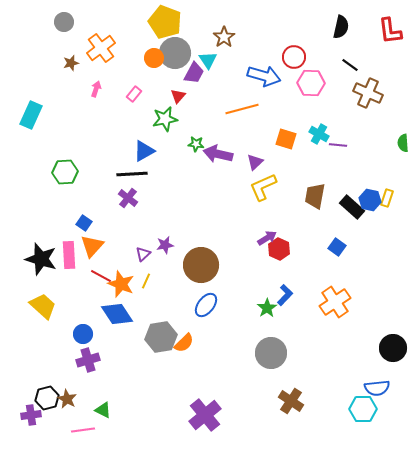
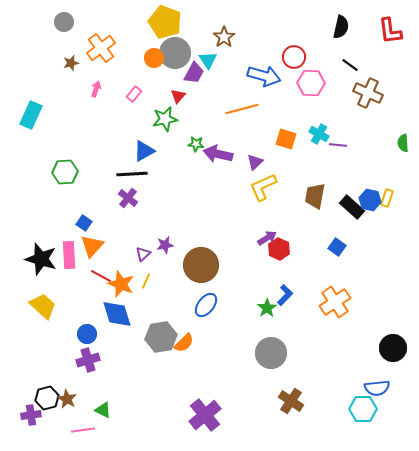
blue diamond at (117, 314): rotated 16 degrees clockwise
blue circle at (83, 334): moved 4 px right
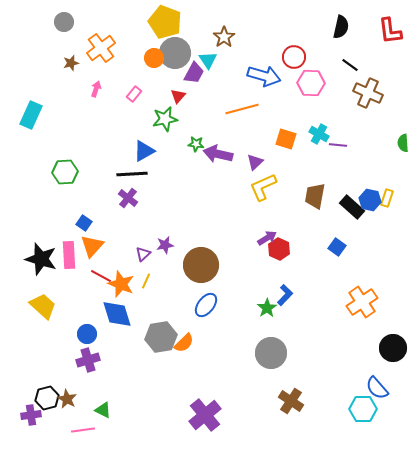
orange cross at (335, 302): moved 27 px right
blue semicircle at (377, 388): rotated 55 degrees clockwise
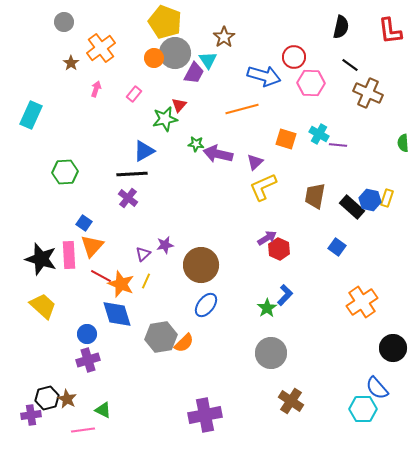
brown star at (71, 63): rotated 21 degrees counterclockwise
red triangle at (178, 96): moved 1 px right, 9 px down
purple cross at (205, 415): rotated 28 degrees clockwise
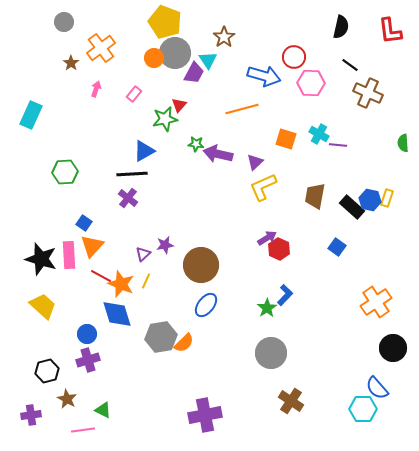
orange cross at (362, 302): moved 14 px right
black hexagon at (47, 398): moved 27 px up
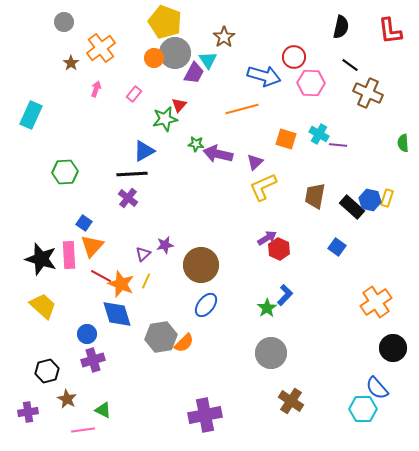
purple cross at (88, 360): moved 5 px right
purple cross at (31, 415): moved 3 px left, 3 px up
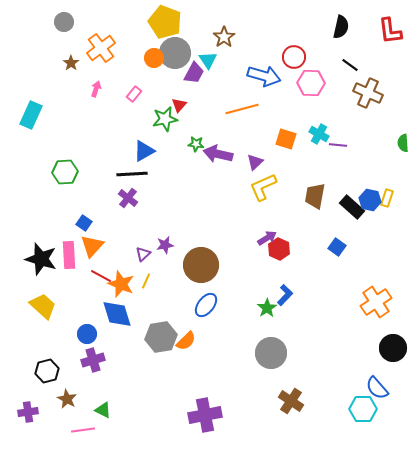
orange semicircle at (184, 343): moved 2 px right, 2 px up
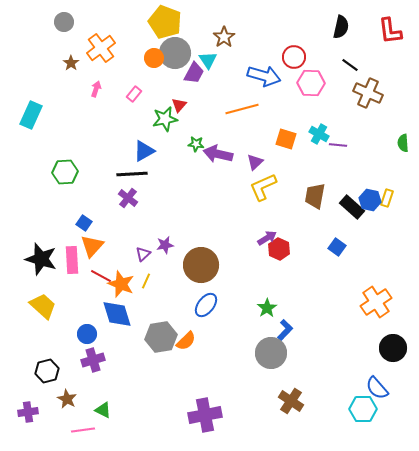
pink rectangle at (69, 255): moved 3 px right, 5 px down
blue L-shape at (285, 295): moved 35 px down
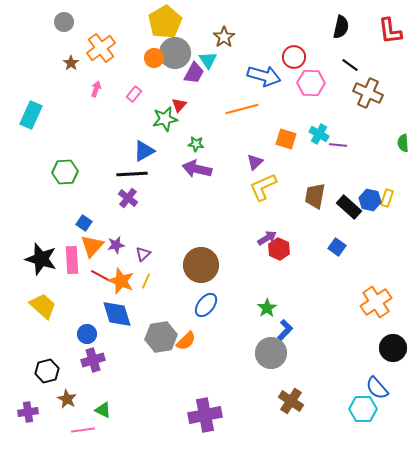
yellow pentagon at (165, 22): rotated 20 degrees clockwise
purple arrow at (218, 154): moved 21 px left, 15 px down
black rectangle at (352, 207): moved 3 px left
purple star at (165, 245): moved 49 px left
orange star at (121, 284): moved 3 px up
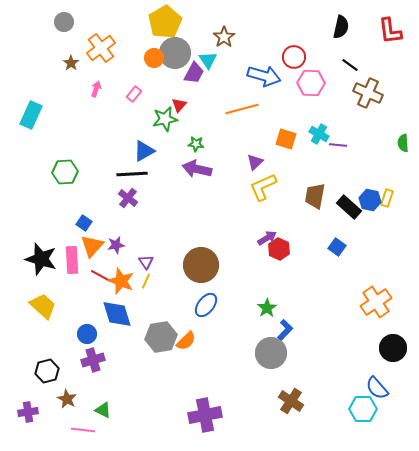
purple triangle at (143, 254): moved 3 px right, 8 px down; rotated 21 degrees counterclockwise
pink line at (83, 430): rotated 15 degrees clockwise
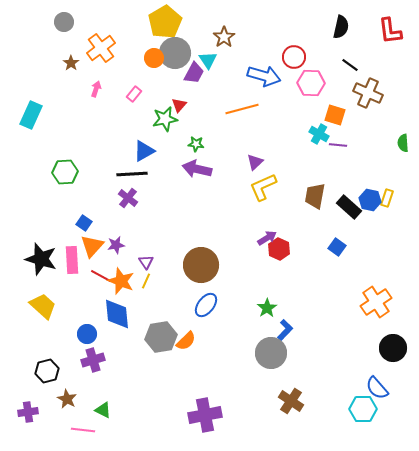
orange square at (286, 139): moved 49 px right, 24 px up
blue diamond at (117, 314): rotated 12 degrees clockwise
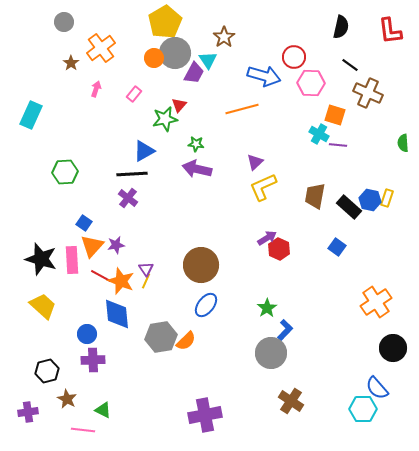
purple triangle at (146, 262): moved 7 px down
purple cross at (93, 360): rotated 15 degrees clockwise
